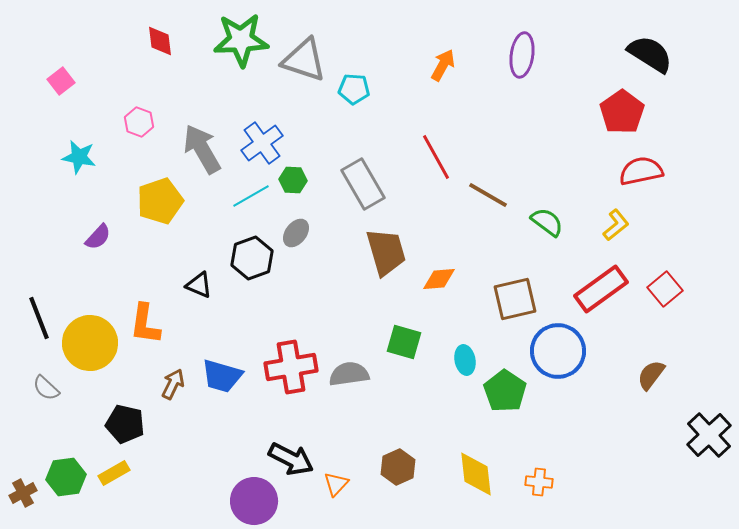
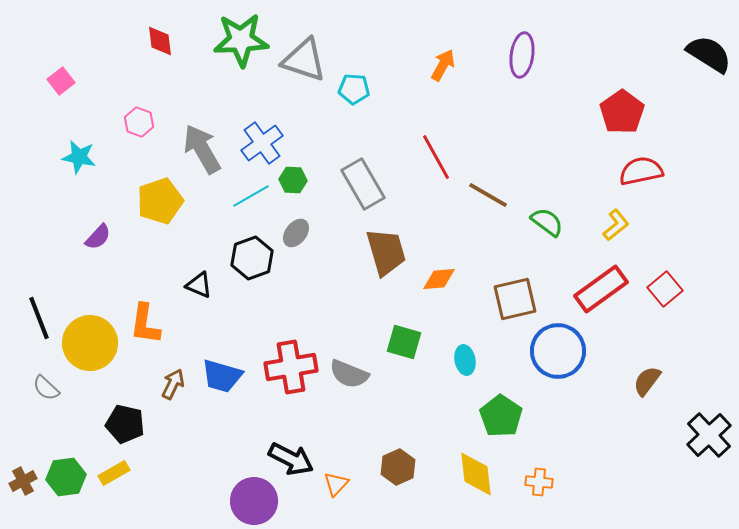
black semicircle at (650, 54): moved 59 px right
gray semicircle at (349, 374): rotated 150 degrees counterclockwise
brown semicircle at (651, 375): moved 4 px left, 6 px down
green pentagon at (505, 391): moved 4 px left, 25 px down
brown cross at (23, 493): moved 12 px up
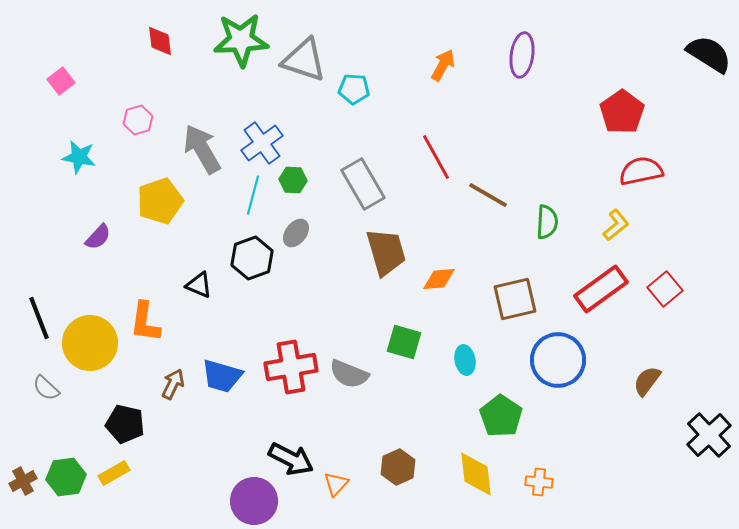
pink hexagon at (139, 122): moved 1 px left, 2 px up; rotated 24 degrees clockwise
cyan line at (251, 196): moved 2 px right, 1 px up; rotated 45 degrees counterclockwise
green semicircle at (547, 222): rotated 56 degrees clockwise
orange L-shape at (145, 324): moved 2 px up
blue circle at (558, 351): moved 9 px down
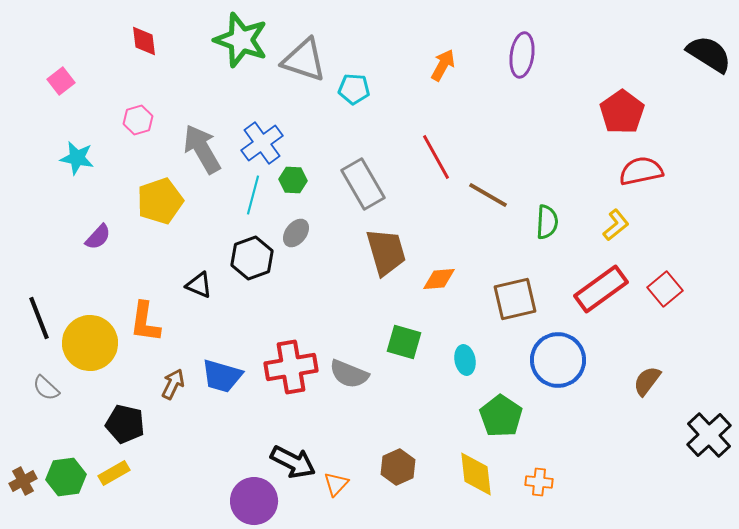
green star at (241, 40): rotated 22 degrees clockwise
red diamond at (160, 41): moved 16 px left
cyan star at (79, 157): moved 2 px left, 1 px down
black arrow at (291, 459): moved 2 px right, 3 px down
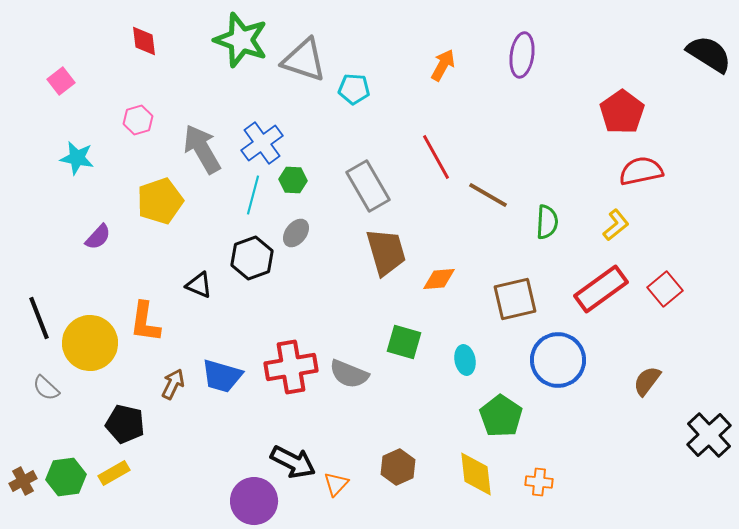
gray rectangle at (363, 184): moved 5 px right, 2 px down
